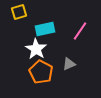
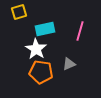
pink line: rotated 18 degrees counterclockwise
orange pentagon: rotated 20 degrees counterclockwise
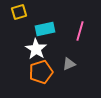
orange pentagon: rotated 25 degrees counterclockwise
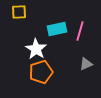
yellow square: rotated 14 degrees clockwise
cyan rectangle: moved 12 px right
gray triangle: moved 17 px right
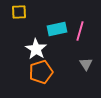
gray triangle: rotated 40 degrees counterclockwise
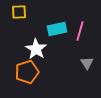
gray triangle: moved 1 px right, 1 px up
orange pentagon: moved 14 px left
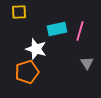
white star: rotated 15 degrees counterclockwise
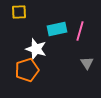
orange pentagon: moved 2 px up
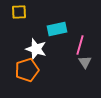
pink line: moved 14 px down
gray triangle: moved 2 px left, 1 px up
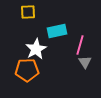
yellow square: moved 9 px right
cyan rectangle: moved 2 px down
white star: rotated 25 degrees clockwise
orange pentagon: rotated 15 degrees clockwise
